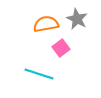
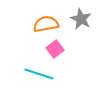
gray star: moved 4 px right
pink square: moved 6 px left, 1 px down
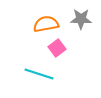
gray star: rotated 25 degrees counterclockwise
pink square: moved 2 px right, 1 px up
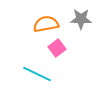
cyan line: moved 2 px left; rotated 8 degrees clockwise
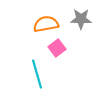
cyan line: rotated 48 degrees clockwise
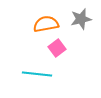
gray star: rotated 15 degrees counterclockwise
cyan line: rotated 68 degrees counterclockwise
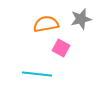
pink square: moved 4 px right; rotated 24 degrees counterclockwise
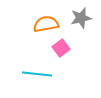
gray star: moved 1 px up
pink square: rotated 24 degrees clockwise
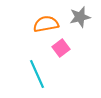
gray star: moved 1 px left, 1 px up
cyan line: rotated 60 degrees clockwise
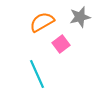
orange semicircle: moved 4 px left, 2 px up; rotated 20 degrees counterclockwise
pink square: moved 4 px up
